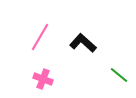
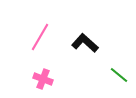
black L-shape: moved 2 px right
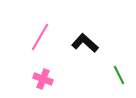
green line: rotated 24 degrees clockwise
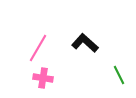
pink line: moved 2 px left, 11 px down
pink cross: moved 1 px up; rotated 12 degrees counterclockwise
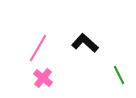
pink cross: rotated 30 degrees clockwise
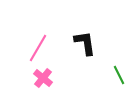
black L-shape: rotated 40 degrees clockwise
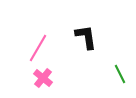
black L-shape: moved 1 px right, 6 px up
green line: moved 1 px right, 1 px up
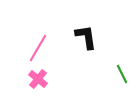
green line: moved 2 px right
pink cross: moved 5 px left, 1 px down
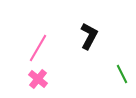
black L-shape: moved 3 px right, 1 px up; rotated 36 degrees clockwise
